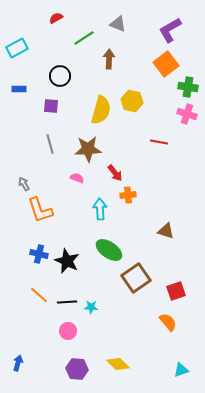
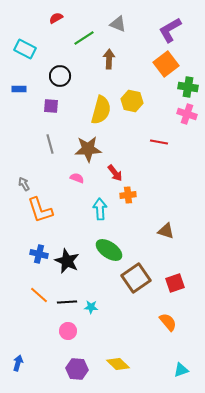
cyan rectangle: moved 8 px right, 1 px down; rotated 55 degrees clockwise
red square: moved 1 px left, 8 px up
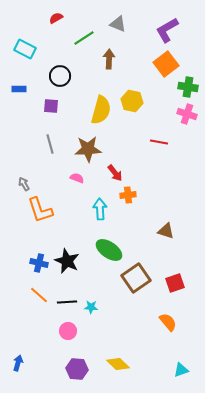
purple L-shape: moved 3 px left
blue cross: moved 9 px down
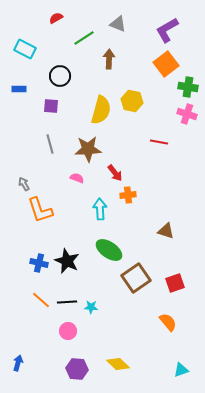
orange line: moved 2 px right, 5 px down
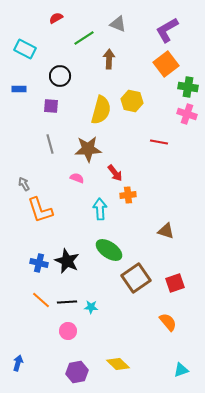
purple hexagon: moved 3 px down; rotated 15 degrees counterclockwise
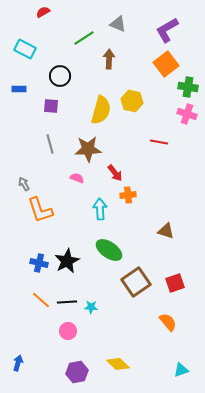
red semicircle: moved 13 px left, 6 px up
black star: rotated 20 degrees clockwise
brown square: moved 4 px down
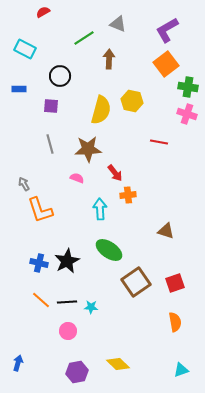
orange semicircle: moved 7 px right; rotated 30 degrees clockwise
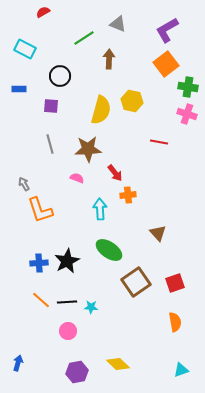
brown triangle: moved 8 px left, 2 px down; rotated 30 degrees clockwise
blue cross: rotated 18 degrees counterclockwise
